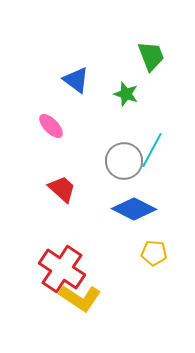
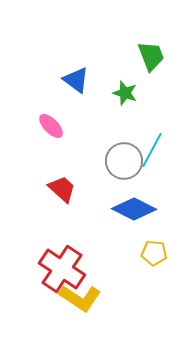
green star: moved 1 px left, 1 px up
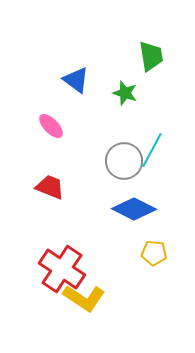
green trapezoid: rotated 12 degrees clockwise
red trapezoid: moved 12 px left, 2 px up; rotated 20 degrees counterclockwise
yellow L-shape: moved 4 px right
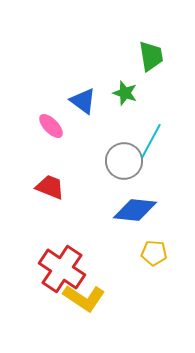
blue triangle: moved 7 px right, 21 px down
cyan line: moved 1 px left, 9 px up
blue diamond: moved 1 px right, 1 px down; rotated 21 degrees counterclockwise
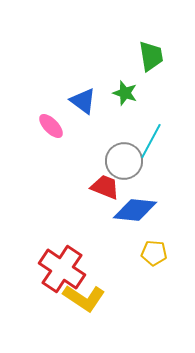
red trapezoid: moved 55 px right
